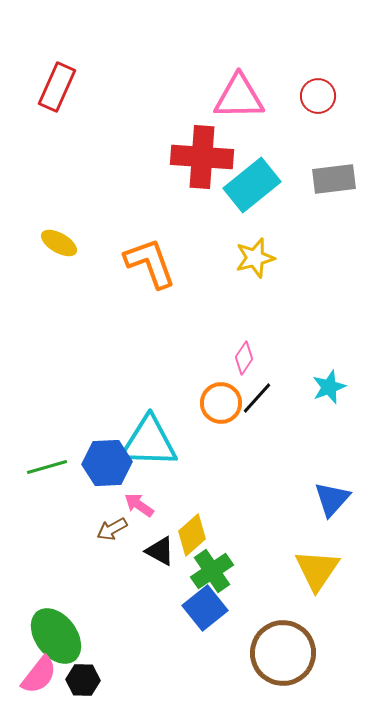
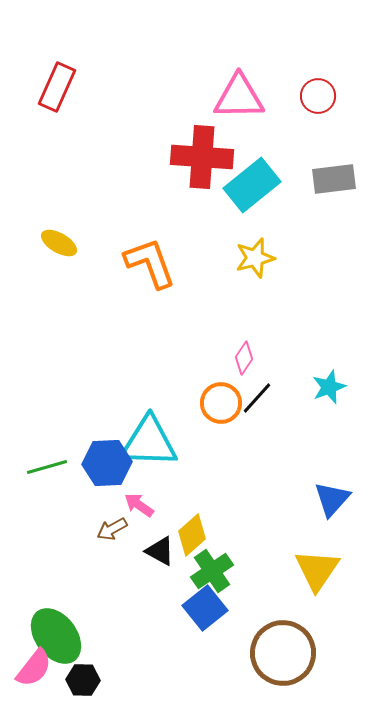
pink semicircle: moved 5 px left, 7 px up
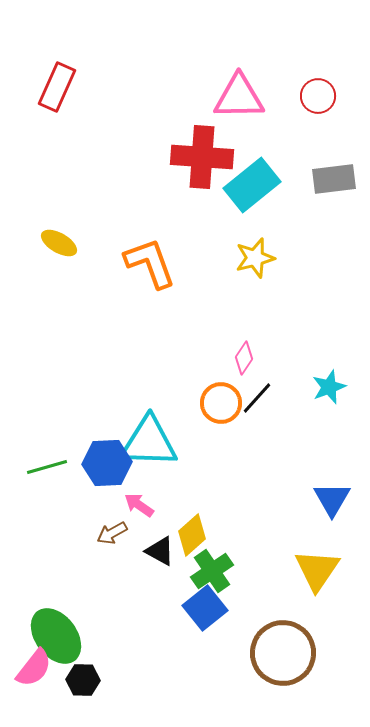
blue triangle: rotated 12 degrees counterclockwise
brown arrow: moved 4 px down
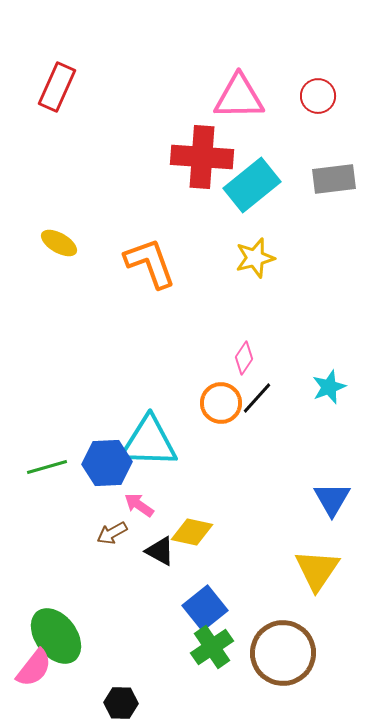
yellow diamond: moved 3 px up; rotated 54 degrees clockwise
green cross: moved 76 px down
black hexagon: moved 38 px right, 23 px down
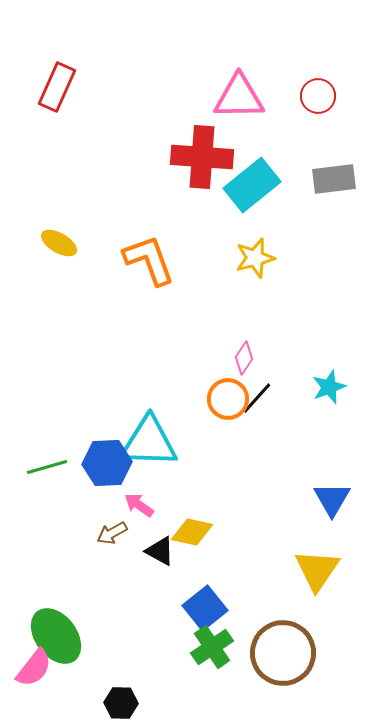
orange L-shape: moved 1 px left, 3 px up
orange circle: moved 7 px right, 4 px up
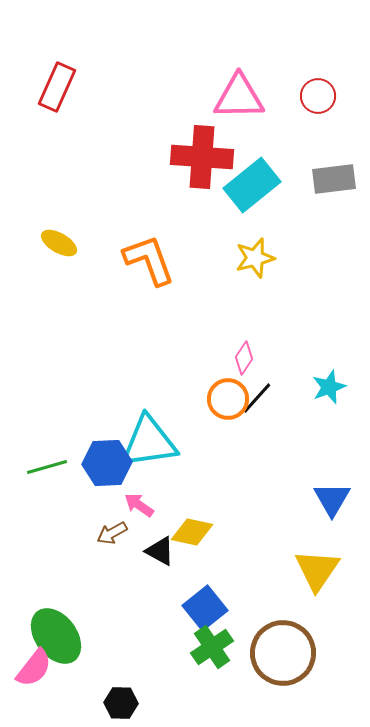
cyan triangle: rotated 10 degrees counterclockwise
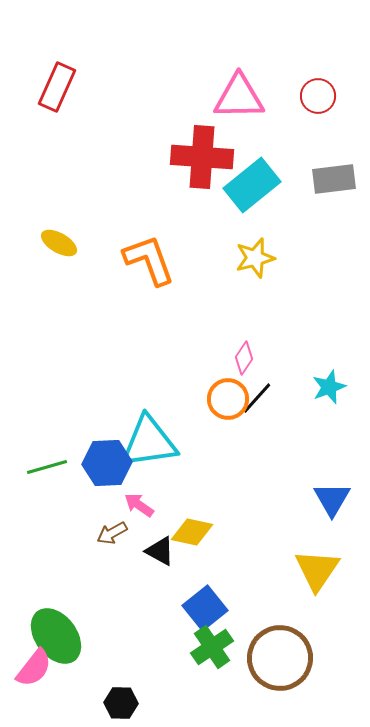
brown circle: moved 3 px left, 5 px down
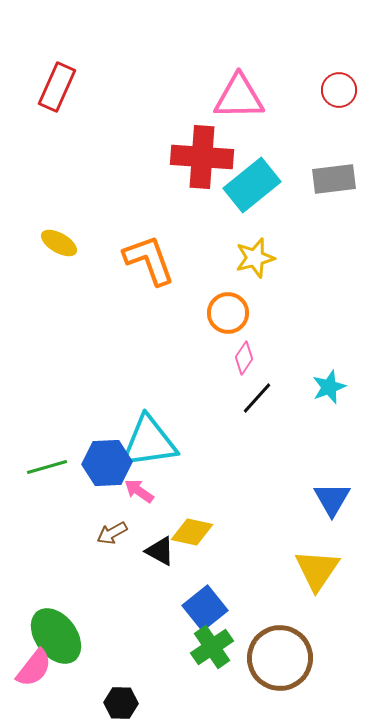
red circle: moved 21 px right, 6 px up
orange circle: moved 86 px up
pink arrow: moved 14 px up
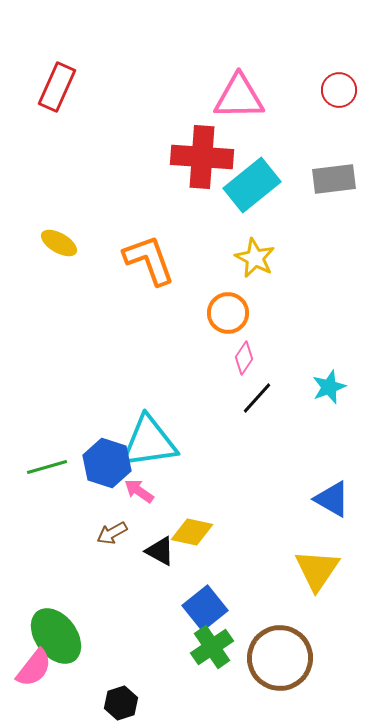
yellow star: rotated 30 degrees counterclockwise
blue hexagon: rotated 21 degrees clockwise
blue triangle: rotated 30 degrees counterclockwise
black hexagon: rotated 20 degrees counterclockwise
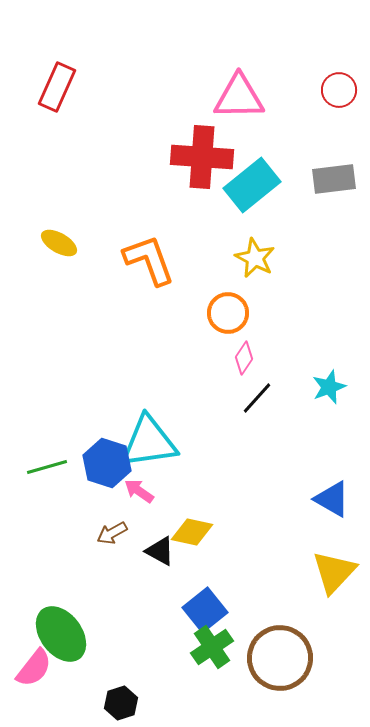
yellow triangle: moved 17 px right, 2 px down; rotated 9 degrees clockwise
blue square: moved 2 px down
green ellipse: moved 5 px right, 2 px up
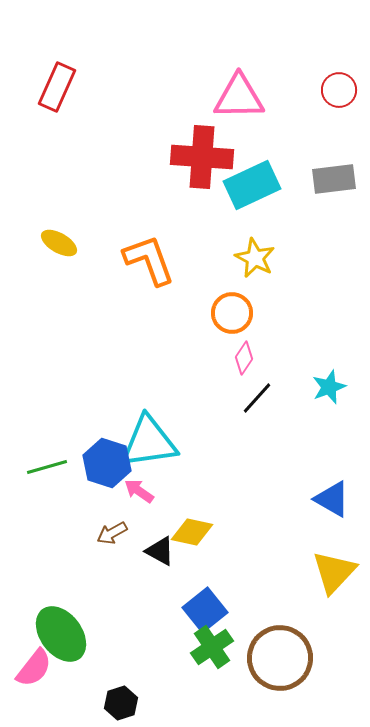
cyan rectangle: rotated 14 degrees clockwise
orange circle: moved 4 px right
